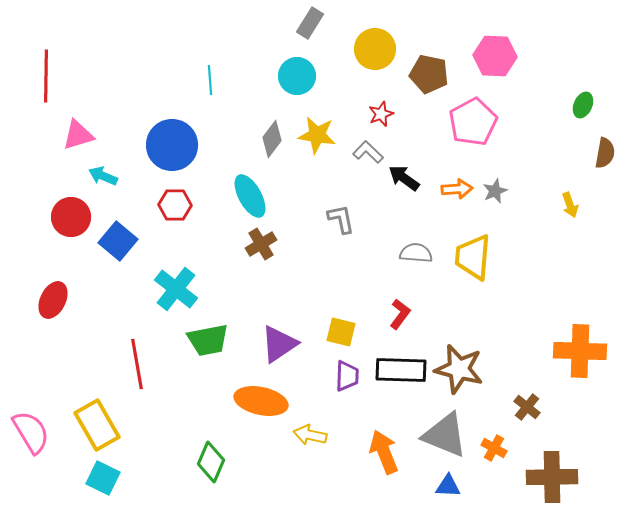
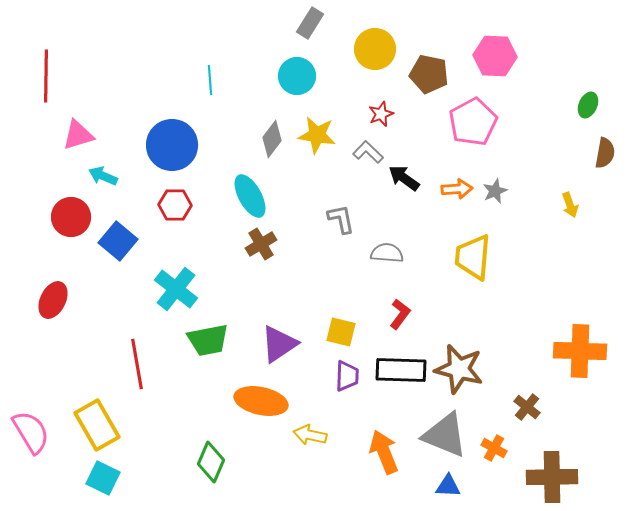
green ellipse at (583, 105): moved 5 px right
gray semicircle at (416, 253): moved 29 px left
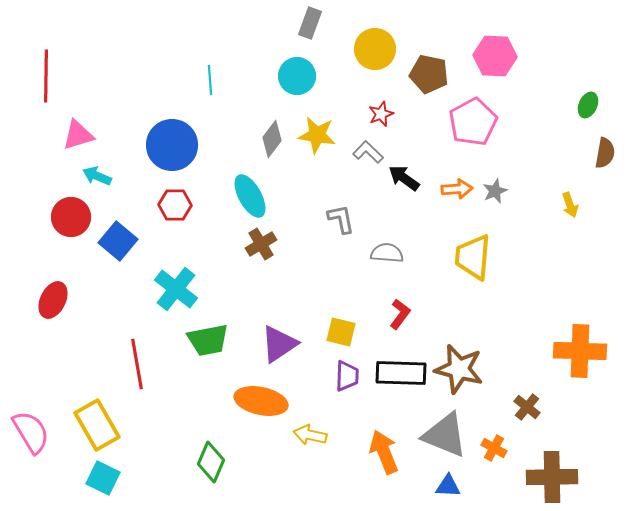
gray rectangle at (310, 23): rotated 12 degrees counterclockwise
cyan arrow at (103, 176): moved 6 px left
black rectangle at (401, 370): moved 3 px down
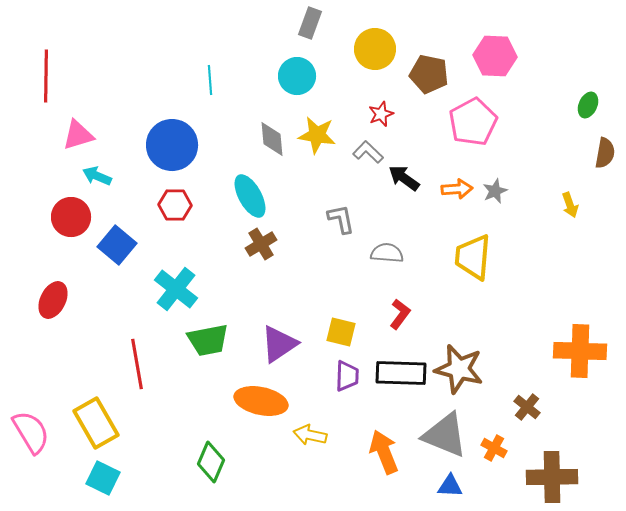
gray diamond at (272, 139): rotated 42 degrees counterclockwise
blue square at (118, 241): moved 1 px left, 4 px down
yellow rectangle at (97, 425): moved 1 px left, 2 px up
blue triangle at (448, 486): moved 2 px right
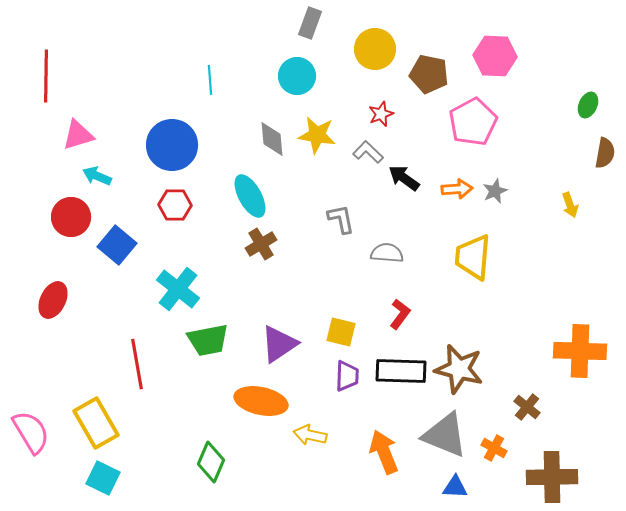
cyan cross at (176, 289): moved 2 px right
black rectangle at (401, 373): moved 2 px up
blue triangle at (450, 486): moved 5 px right, 1 px down
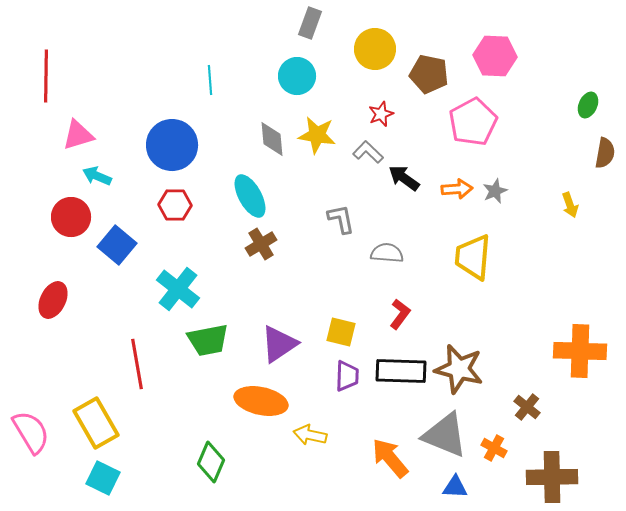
orange arrow at (384, 452): moved 6 px right, 6 px down; rotated 18 degrees counterclockwise
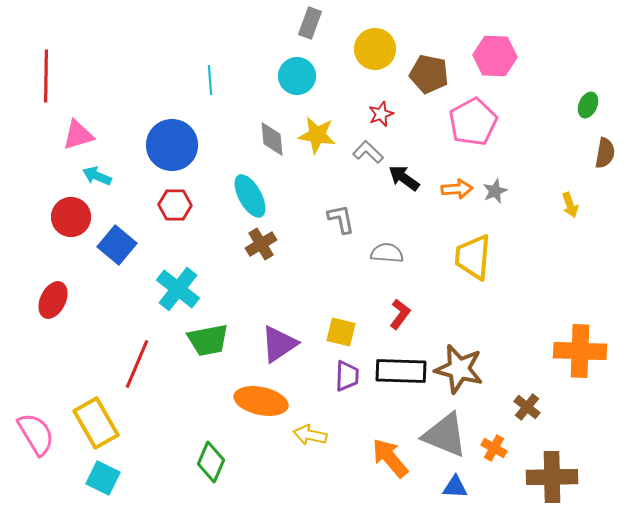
red line at (137, 364): rotated 33 degrees clockwise
pink semicircle at (31, 432): moved 5 px right, 2 px down
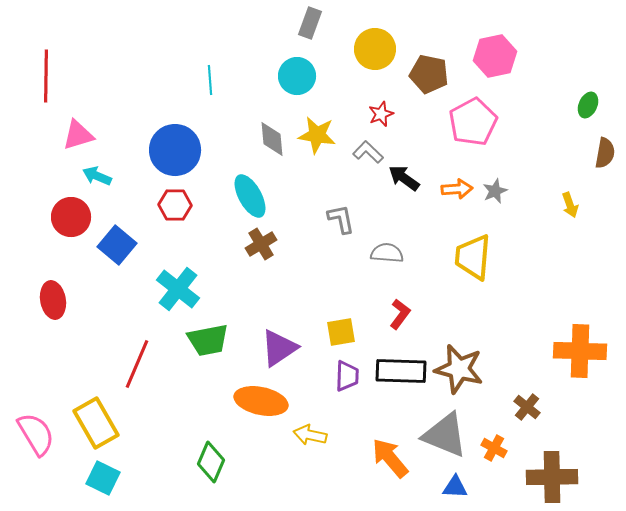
pink hexagon at (495, 56): rotated 15 degrees counterclockwise
blue circle at (172, 145): moved 3 px right, 5 px down
red ellipse at (53, 300): rotated 36 degrees counterclockwise
yellow square at (341, 332): rotated 24 degrees counterclockwise
purple triangle at (279, 344): moved 4 px down
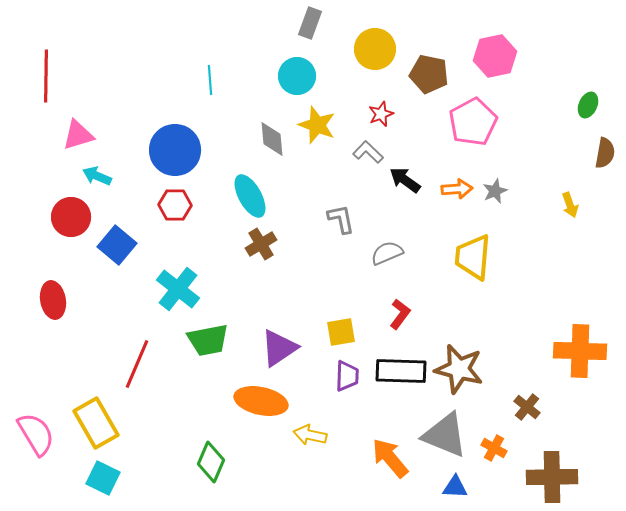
yellow star at (317, 135): moved 10 px up; rotated 12 degrees clockwise
black arrow at (404, 178): moved 1 px right, 2 px down
gray semicircle at (387, 253): rotated 28 degrees counterclockwise
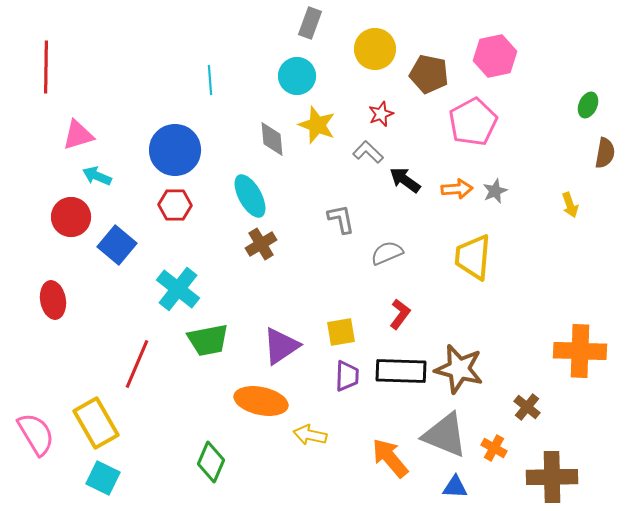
red line at (46, 76): moved 9 px up
purple triangle at (279, 348): moved 2 px right, 2 px up
